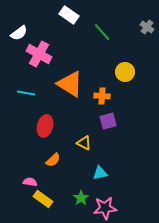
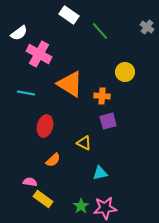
green line: moved 2 px left, 1 px up
green star: moved 8 px down
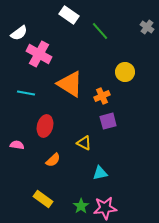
orange cross: rotated 28 degrees counterclockwise
pink semicircle: moved 13 px left, 37 px up
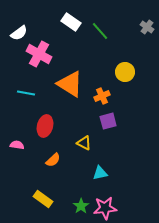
white rectangle: moved 2 px right, 7 px down
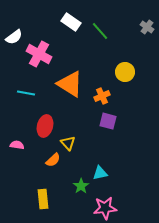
white semicircle: moved 5 px left, 4 px down
purple square: rotated 30 degrees clockwise
yellow triangle: moved 16 px left; rotated 21 degrees clockwise
yellow rectangle: rotated 48 degrees clockwise
green star: moved 20 px up
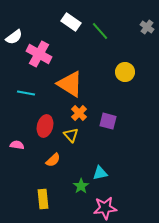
orange cross: moved 23 px left, 17 px down; rotated 21 degrees counterclockwise
yellow triangle: moved 3 px right, 8 px up
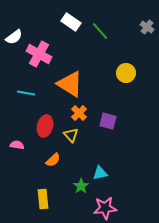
yellow circle: moved 1 px right, 1 px down
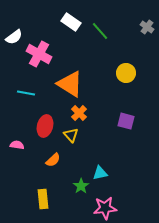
purple square: moved 18 px right
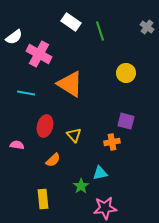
green line: rotated 24 degrees clockwise
orange cross: moved 33 px right, 29 px down; rotated 35 degrees clockwise
yellow triangle: moved 3 px right
